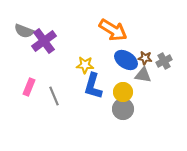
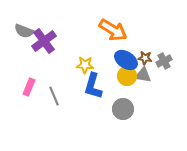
yellow circle: moved 4 px right, 16 px up
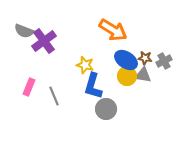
yellow star: rotated 12 degrees clockwise
gray circle: moved 17 px left
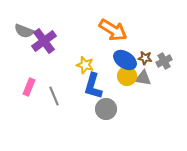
blue ellipse: moved 1 px left
gray triangle: moved 3 px down
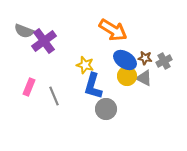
gray triangle: moved 1 px right; rotated 18 degrees clockwise
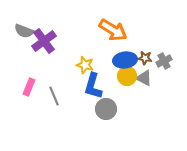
blue ellipse: rotated 40 degrees counterclockwise
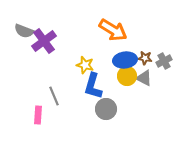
pink rectangle: moved 9 px right, 28 px down; rotated 18 degrees counterclockwise
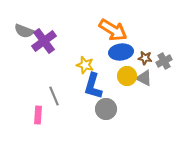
blue ellipse: moved 4 px left, 8 px up
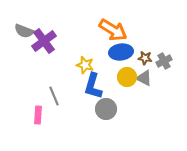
yellow circle: moved 1 px down
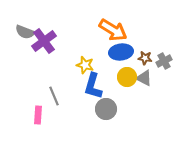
gray semicircle: moved 1 px right, 1 px down
